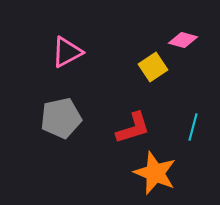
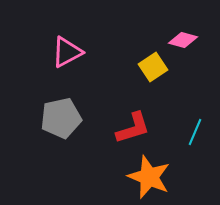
cyan line: moved 2 px right, 5 px down; rotated 8 degrees clockwise
orange star: moved 6 px left, 4 px down
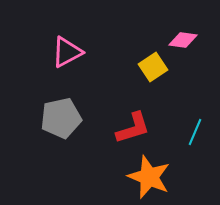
pink diamond: rotated 8 degrees counterclockwise
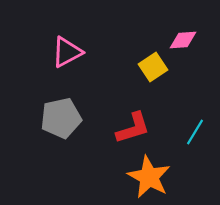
pink diamond: rotated 12 degrees counterclockwise
cyan line: rotated 8 degrees clockwise
orange star: rotated 6 degrees clockwise
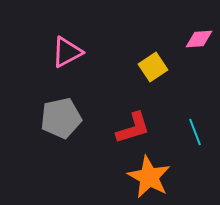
pink diamond: moved 16 px right, 1 px up
cyan line: rotated 52 degrees counterclockwise
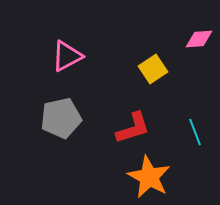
pink triangle: moved 4 px down
yellow square: moved 2 px down
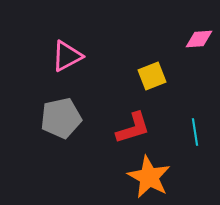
yellow square: moved 1 px left, 7 px down; rotated 12 degrees clockwise
cyan line: rotated 12 degrees clockwise
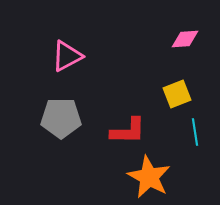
pink diamond: moved 14 px left
yellow square: moved 25 px right, 18 px down
gray pentagon: rotated 12 degrees clockwise
red L-shape: moved 5 px left, 3 px down; rotated 18 degrees clockwise
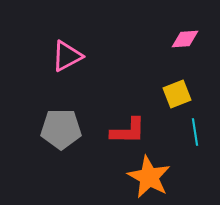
gray pentagon: moved 11 px down
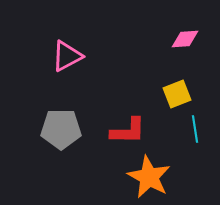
cyan line: moved 3 px up
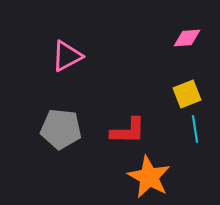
pink diamond: moved 2 px right, 1 px up
yellow square: moved 10 px right
gray pentagon: rotated 6 degrees clockwise
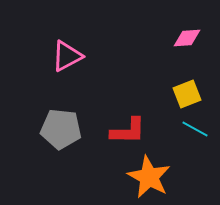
cyan line: rotated 52 degrees counterclockwise
